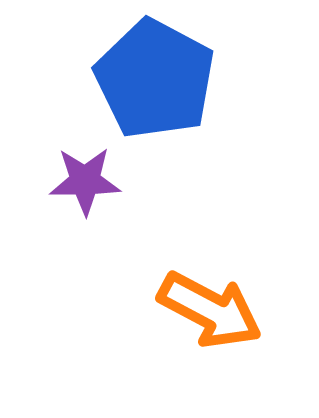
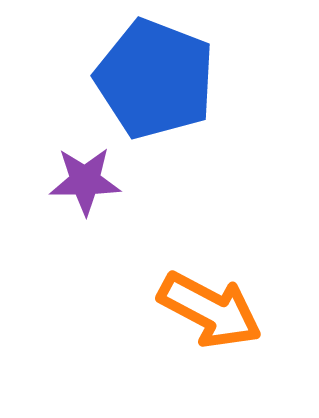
blue pentagon: rotated 7 degrees counterclockwise
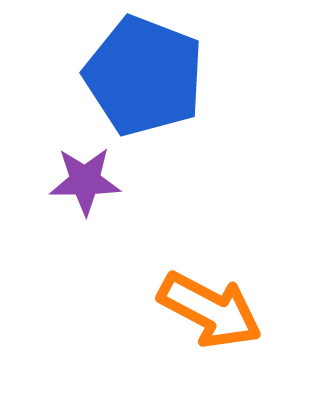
blue pentagon: moved 11 px left, 3 px up
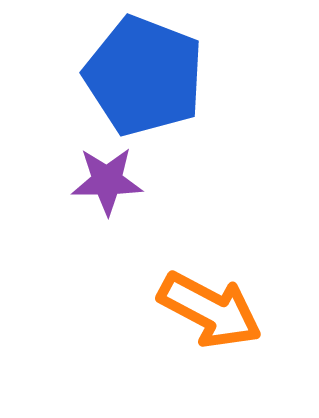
purple star: moved 22 px right
